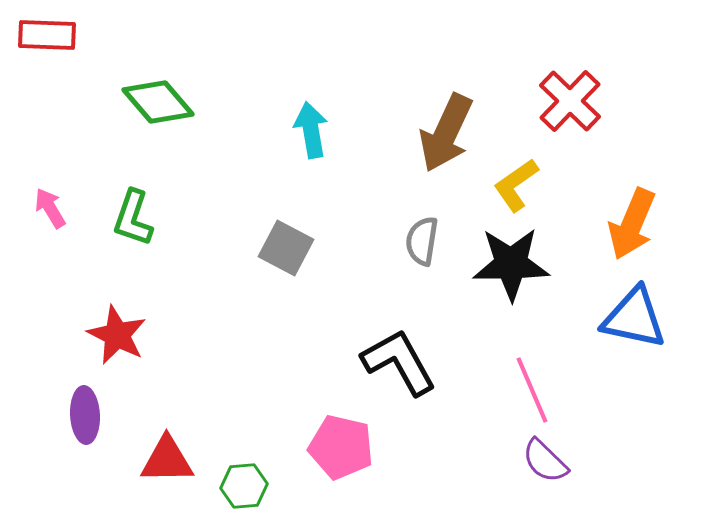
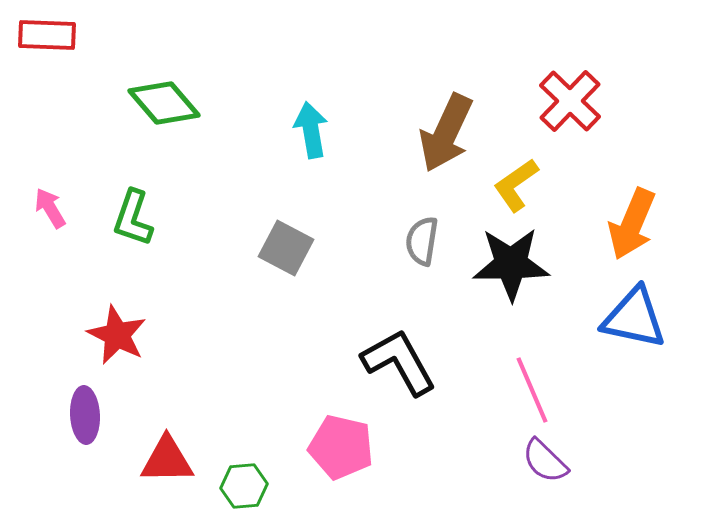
green diamond: moved 6 px right, 1 px down
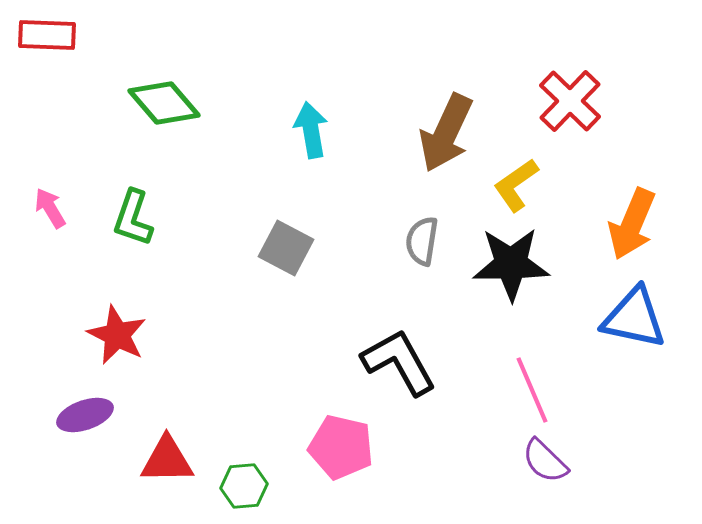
purple ellipse: rotated 74 degrees clockwise
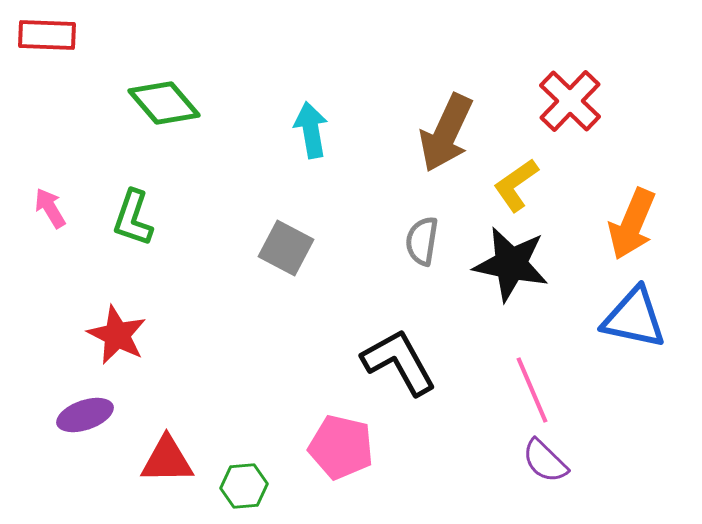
black star: rotated 12 degrees clockwise
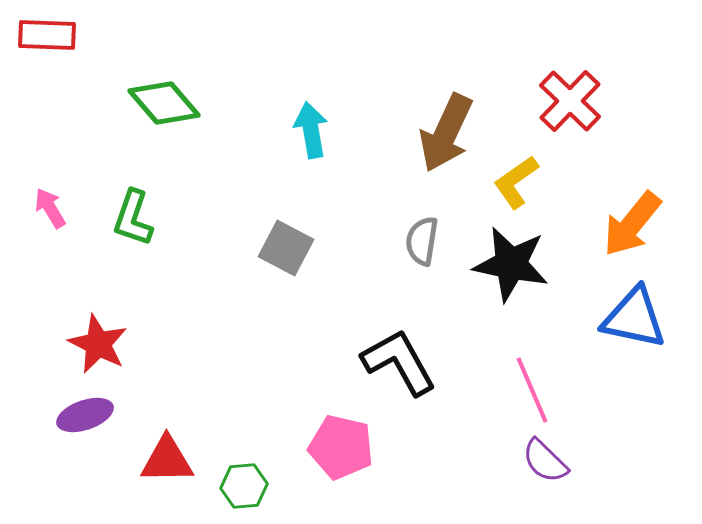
yellow L-shape: moved 3 px up
orange arrow: rotated 16 degrees clockwise
red star: moved 19 px left, 9 px down
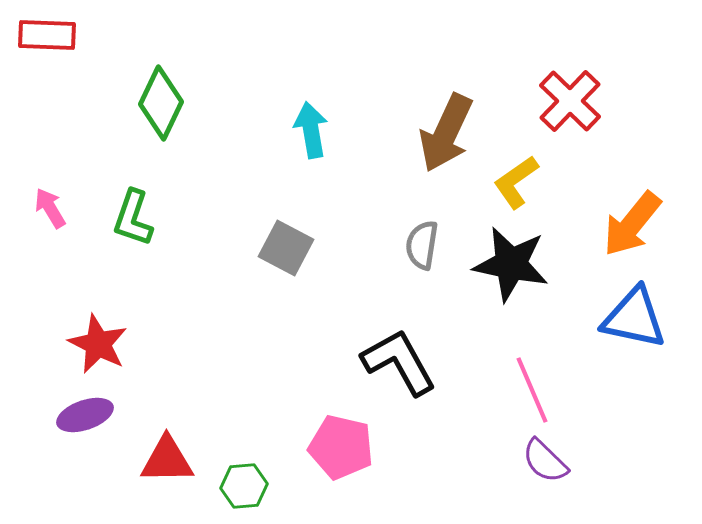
green diamond: moved 3 px left; rotated 66 degrees clockwise
gray semicircle: moved 4 px down
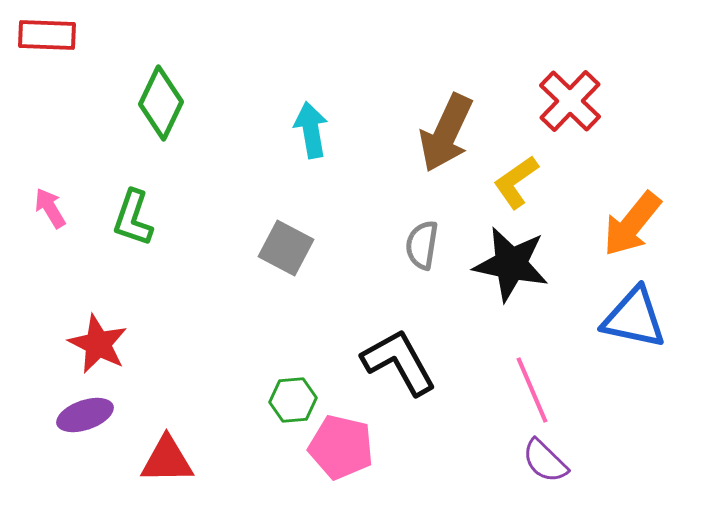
green hexagon: moved 49 px right, 86 px up
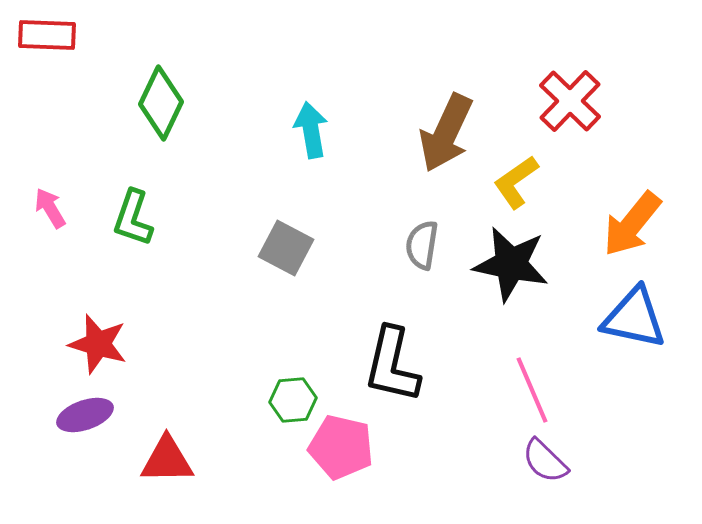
red star: rotated 10 degrees counterclockwise
black L-shape: moved 7 px left, 3 px down; rotated 138 degrees counterclockwise
